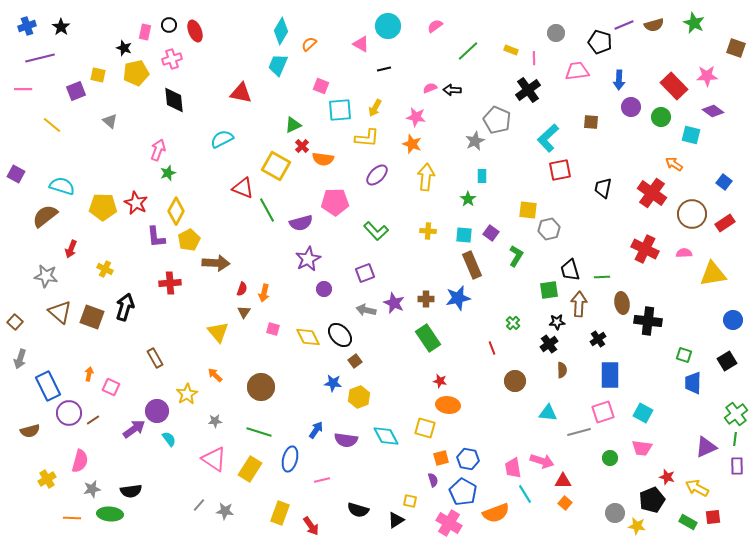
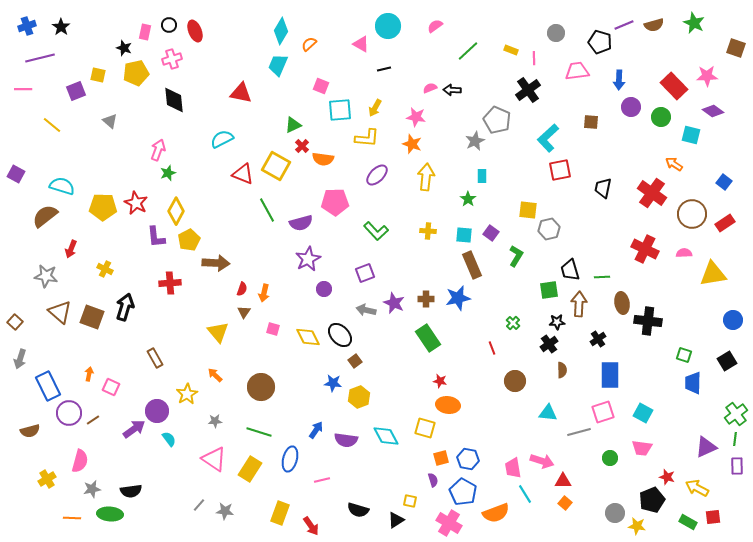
red triangle at (243, 188): moved 14 px up
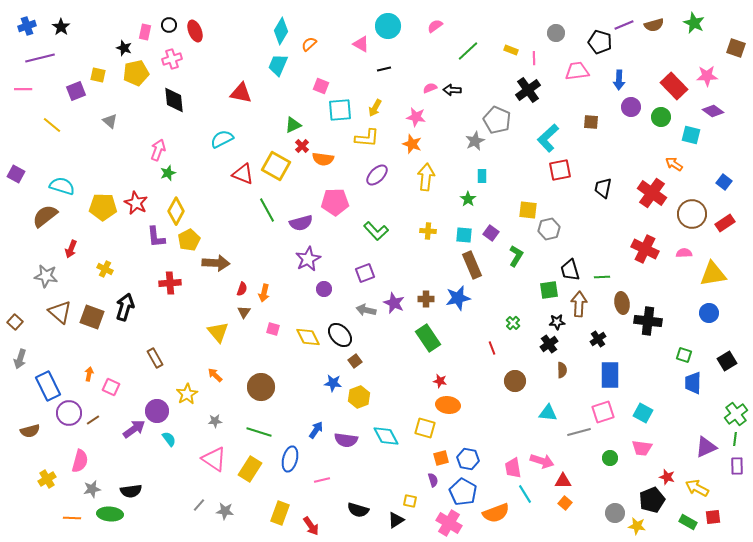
blue circle at (733, 320): moved 24 px left, 7 px up
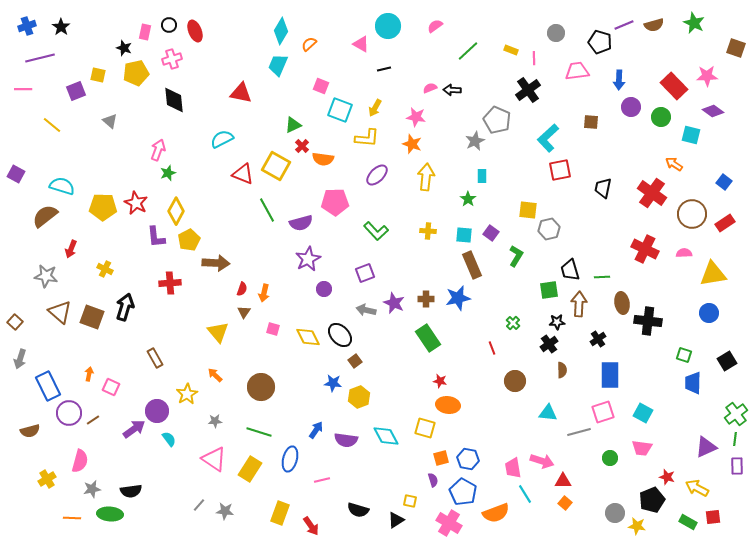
cyan square at (340, 110): rotated 25 degrees clockwise
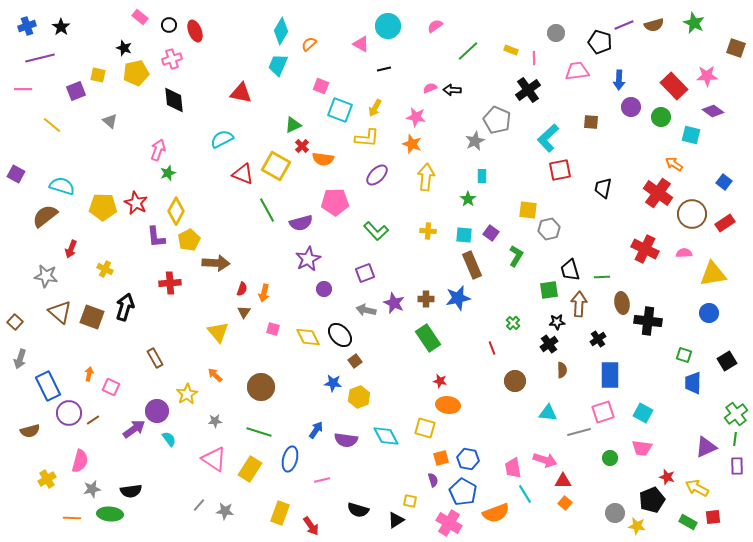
pink rectangle at (145, 32): moved 5 px left, 15 px up; rotated 63 degrees counterclockwise
red cross at (652, 193): moved 6 px right
pink arrow at (542, 461): moved 3 px right, 1 px up
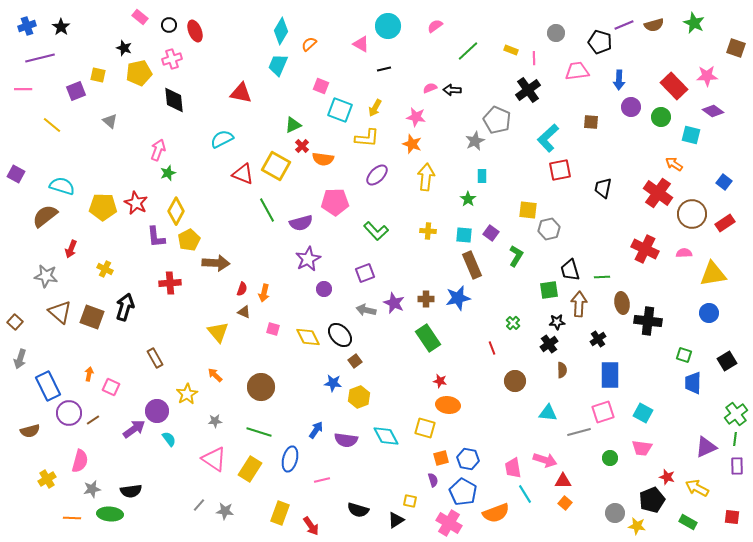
yellow pentagon at (136, 73): moved 3 px right
brown triangle at (244, 312): rotated 40 degrees counterclockwise
red square at (713, 517): moved 19 px right; rotated 14 degrees clockwise
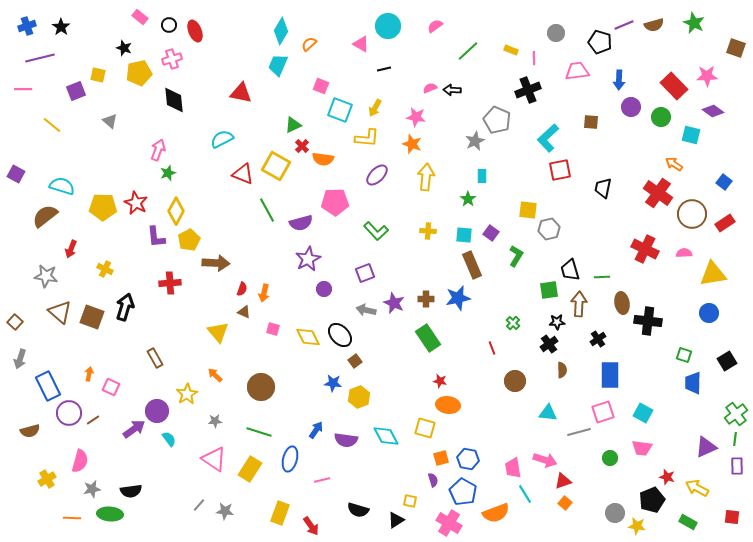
black cross at (528, 90): rotated 15 degrees clockwise
red triangle at (563, 481): rotated 18 degrees counterclockwise
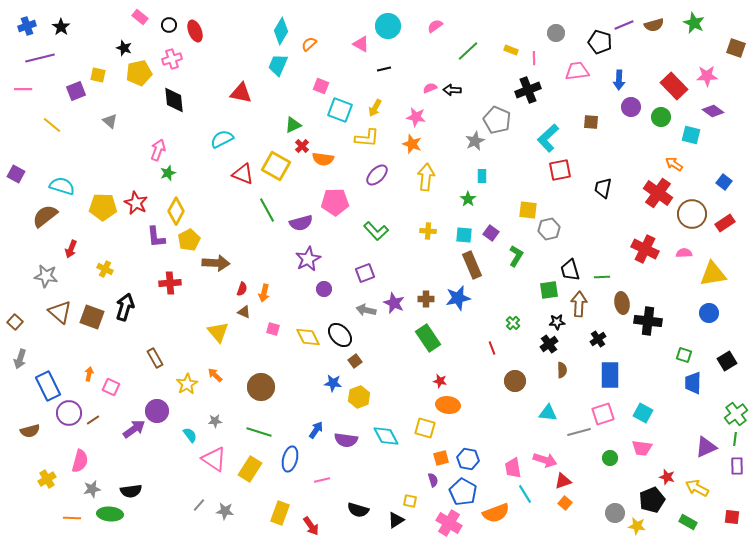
yellow star at (187, 394): moved 10 px up
pink square at (603, 412): moved 2 px down
cyan semicircle at (169, 439): moved 21 px right, 4 px up
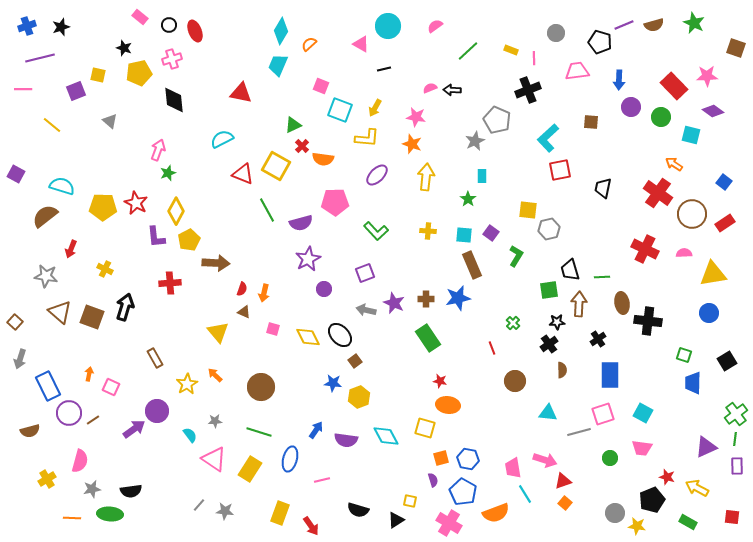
black star at (61, 27): rotated 18 degrees clockwise
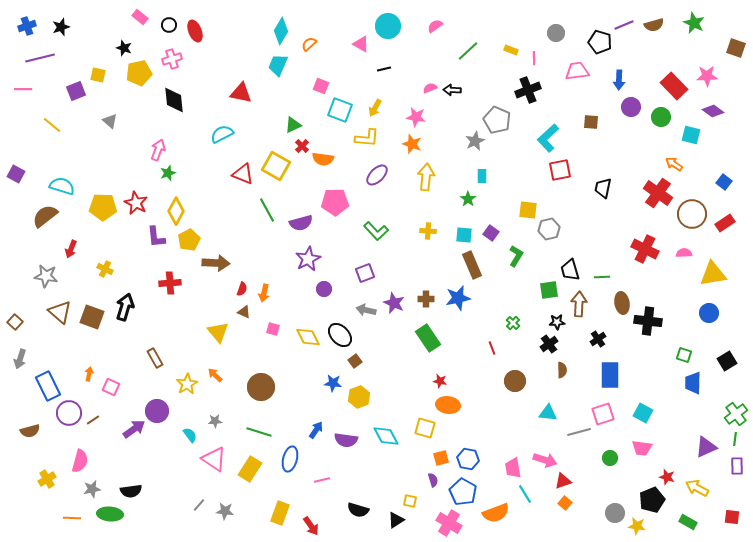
cyan semicircle at (222, 139): moved 5 px up
